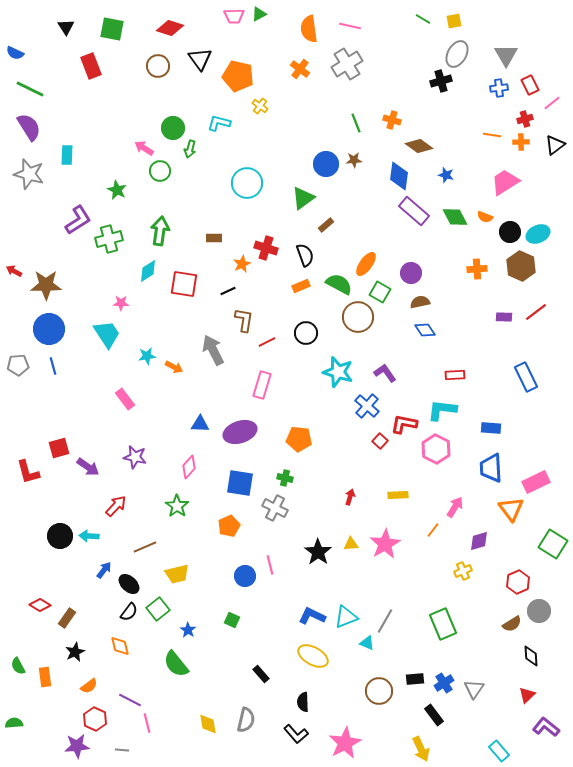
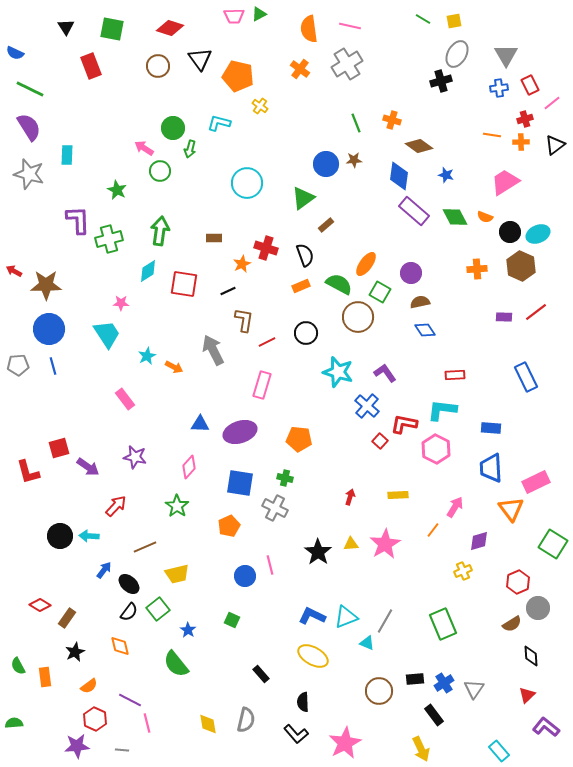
purple L-shape at (78, 220): rotated 60 degrees counterclockwise
cyan star at (147, 356): rotated 18 degrees counterclockwise
gray circle at (539, 611): moved 1 px left, 3 px up
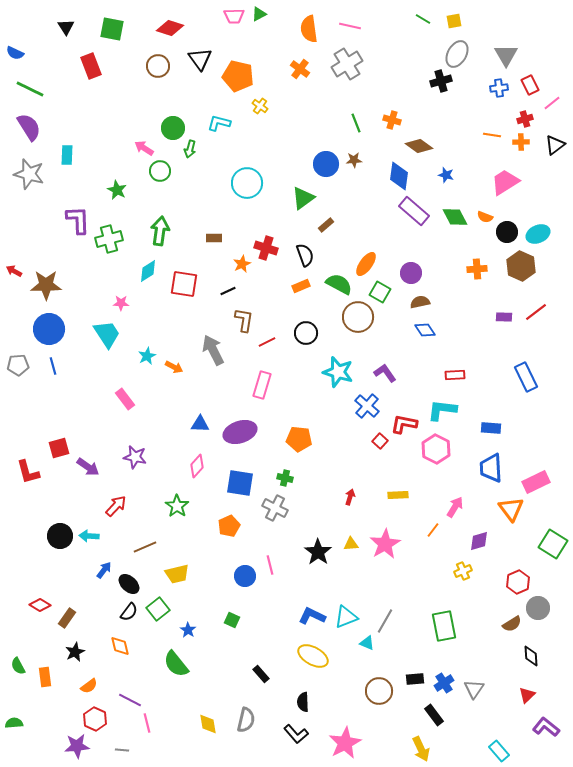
black circle at (510, 232): moved 3 px left
pink diamond at (189, 467): moved 8 px right, 1 px up
green rectangle at (443, 624): moved 1 px right, 2 px down; rotated 12 degrees clockwise
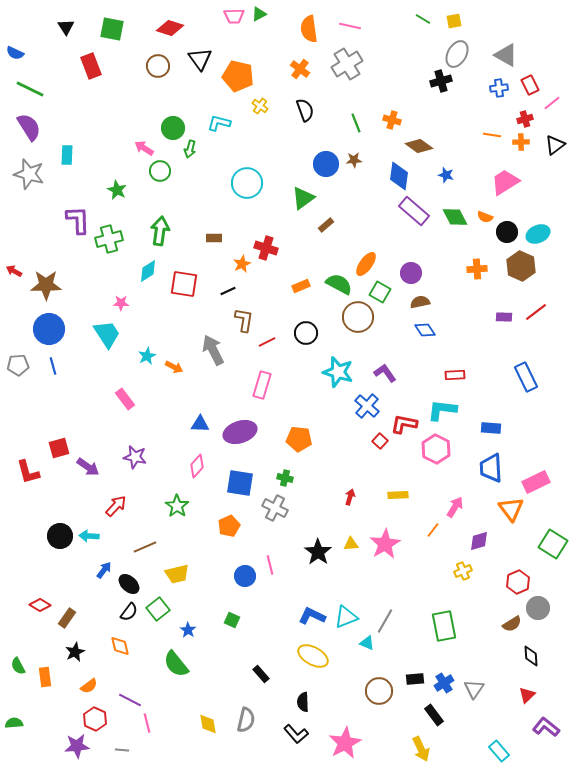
gray triangle at (506, 55): rotated 30 degrees counterclockwise
black semicircle at (305, 255): moved 145 px up
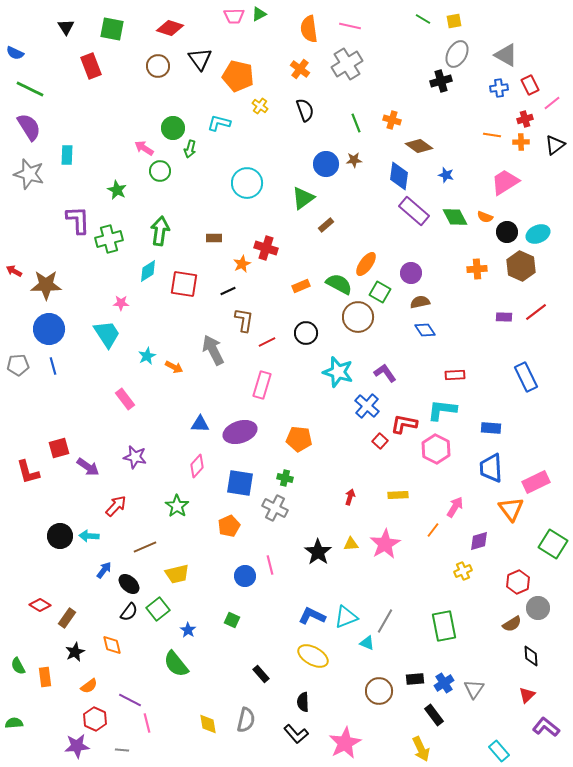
orange diamond at (120, 646): moved 8 px left, 1 px up
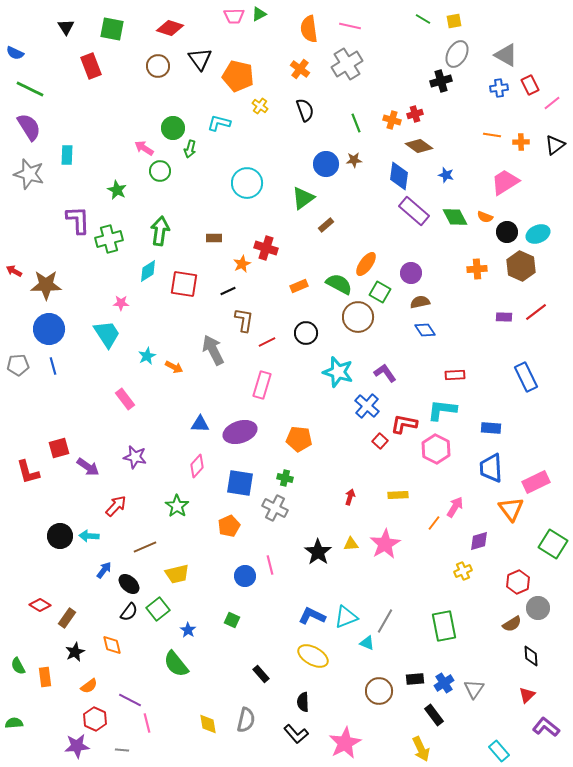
red cross at (525, 119): moved 110 px left, 5 px up
orange rectangle at (301, 286): moved 2 px left
orange line at (433, 530): moved 1 px right, 7 px up
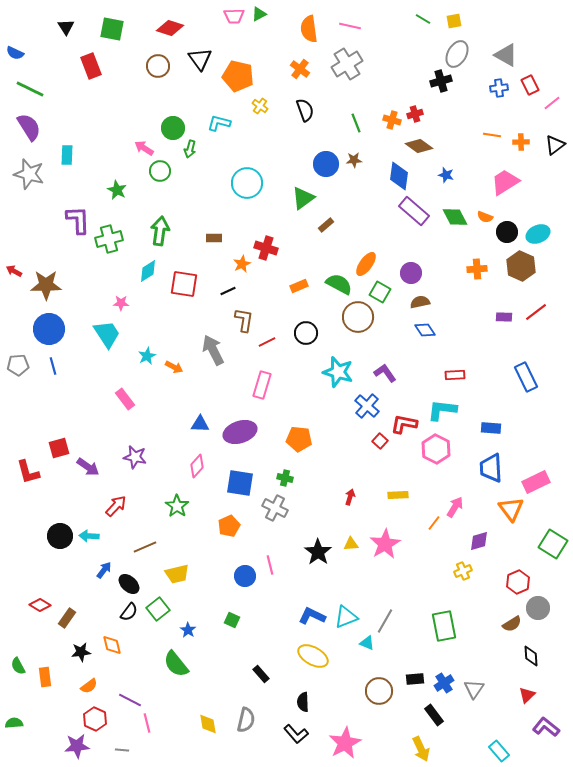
black star at (75, 652): moved 6 px right; rotated 18 degrees clockwise
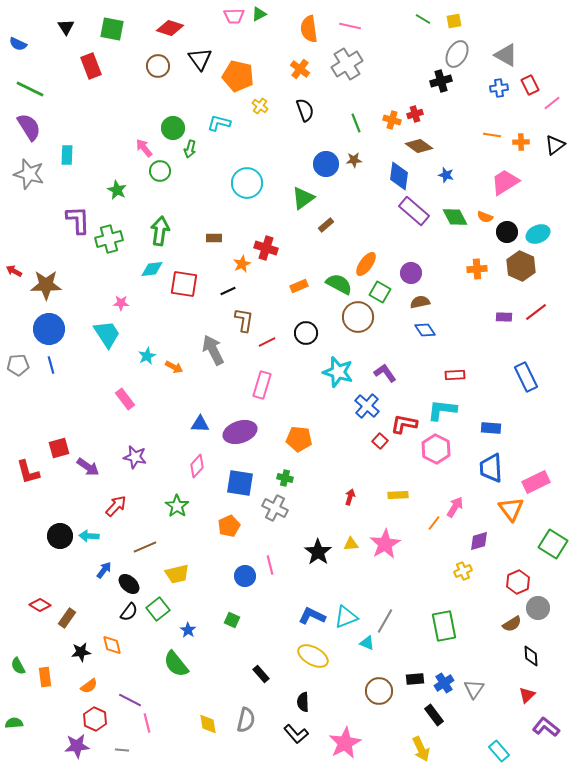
blue semicircle at (15, 53): moved 3 px right, 9 px up
pink arrow at (144, 148): rotated 18 degrees clockwise
cyan diamond at (148, 271): moved 4 px right, 2 px up; rotated 25 degrees clockwise
blue line at (53, 366): moved 2 px left, 1 px up
